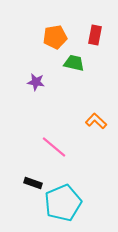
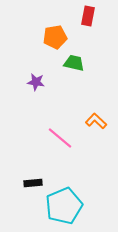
red rectangle: moved 7 px left, 19 px up
pink line: moved 6 px right, 9 px up
black rectangle: rotated 24 degrees counterclockwise
cyan pentagon: moved 1 px right, 3 px down
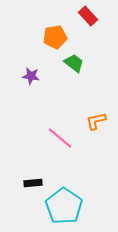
red rectangle: rotated 54 degrees counterclockwise
green trapezoid: rotated 25 degrees clockwise
purple star: moved 5 px left, 6 px up
orange L-shape: rotated 55 degrees counterclockwise
cyan pentagon: rotated 15 degrees counterclockwise
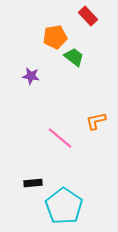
green trapezoid: moved 6 px up
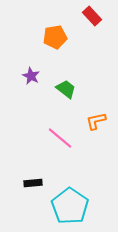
red rectangle: moved 4 px right
green trapezoid: moved 8 px left, 32 px down
purple star: rotated 18 degrees clockwise
cyan pentagon: moved 6 px right
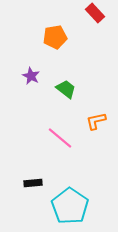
red rectangle: moved 3 px right, 3 px up
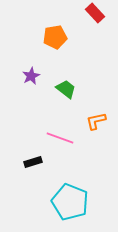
purple star: rotated 18 degrees clockwise
pink line: rotated 20 degrees counterclockwise
black rectangle: moved 21 px up; rotated 12 degrees counterclockwise
cyan pentagon: moved 4 px up; rotated 12 degrees counterclockwise
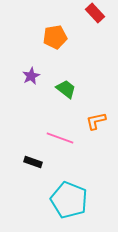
black rectangle: rotated 36 degrees clockwise
cyan pentagon: moved 1 px left, 2 px up
